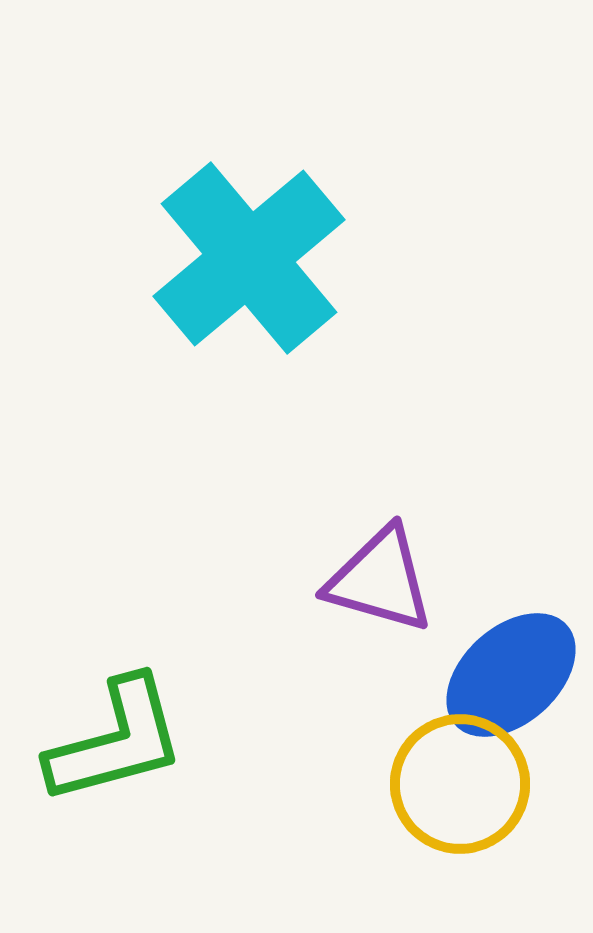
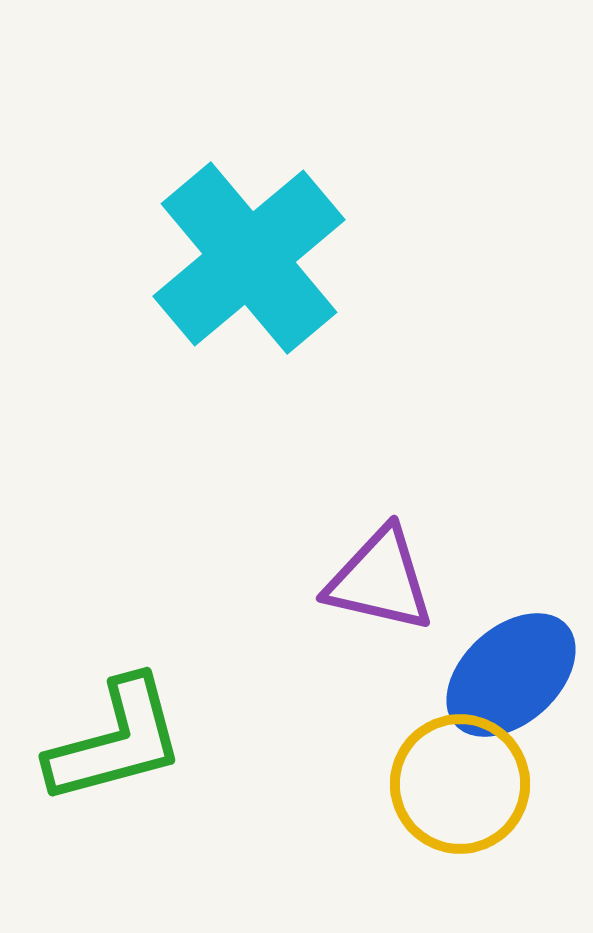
purple triangle: rotated 3 degrees counterclockwise
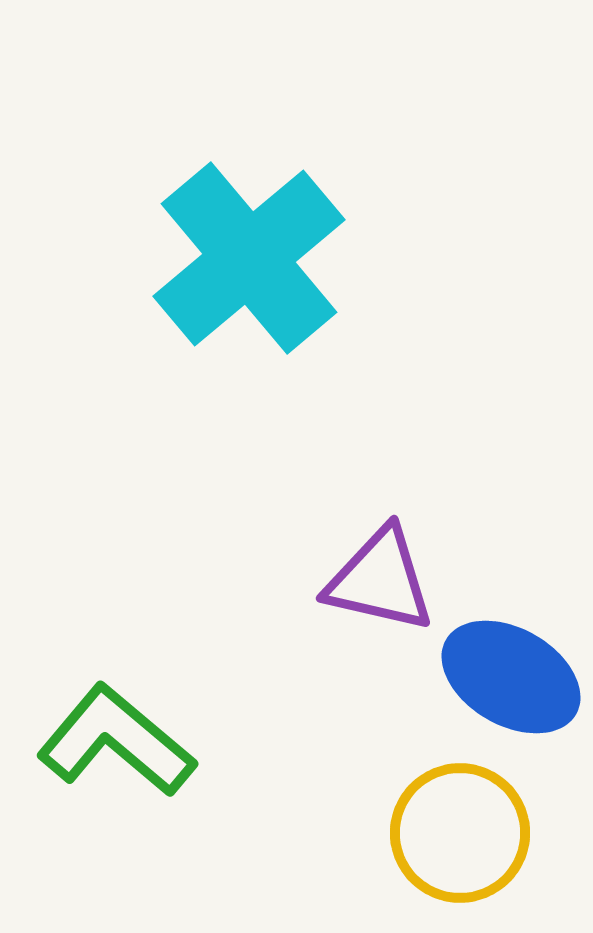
blue ellipse: moved 2 px down; rotated 72 degrees clockwise
green L-shape: rotated 125 degrees counterclockwise
yellow circle: moved 49 px down
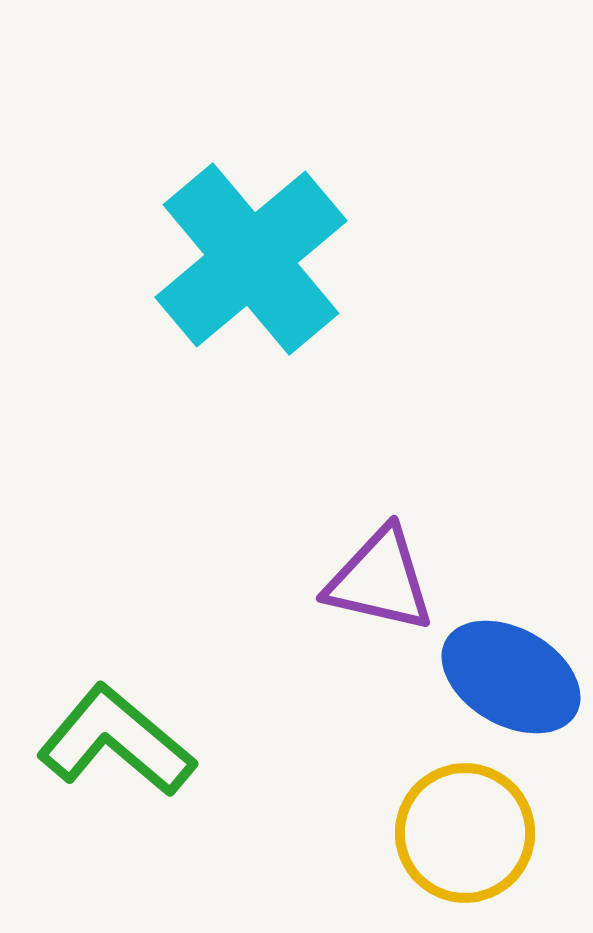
cyan cross: moved 2 px right, 1 px down
yellow circle: moved 5 px right
